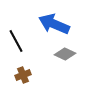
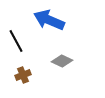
blue arrow: moved 5 px left, 4 px up
gray diamond: moved 3 px left, 7 px down
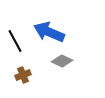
blue arrow: moved 12 px down
black line: moved 1 px left
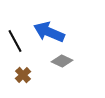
brown cross: rotated 21 degrees counterclockwise
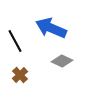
blue arrow: moved 2 px right, 4 px up
brown cross: moved 3 px left
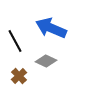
gray diamond: moved 16 px left
brown cross: moved 1 px left, 1 px down
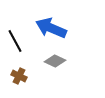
gray diamond: moved 9 px right
brown cross: rotated 21 degrees counterclockwise
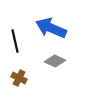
black line: rotated 15 degrees clockwise
brown cross: moved 2 px down
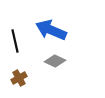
blue arrow: moved 2 px down
brown cross: rotated 35 degrees clockwise
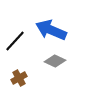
black line: rotated 55 degrees clockwise
